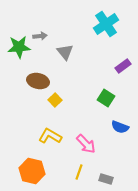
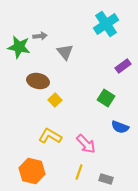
green star: rotated 15 degrees clockwise
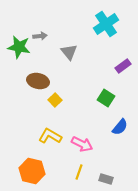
gray triangle: moved 4 px right
blue semicircle: rotated 72 degrees counterclockwise
pink arrow: moved 4 px left; rotated 20 degrees counterclockwise
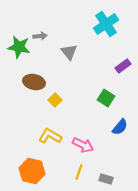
brown ellipse: moved 4 px left, 1 px down
pink arrow: moved 1 px right, 1 px down
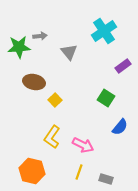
cyan cross: moved 2 px left, 7 px down
green star: rotated 15 degrees counterclockwise
yellow L-shape: moved 2 px right, 1 px down; rotated 85 degrees counterclockwise
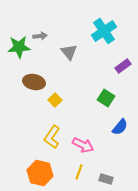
orange hexagon: moved 8 px right, 2 px down
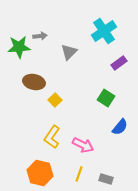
gray triangle: rotated 24 degrees clockwise
purple rectangle: moved 4 px left, 3 px up
yellow line: moved 2 px down
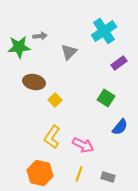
gray rectangle: moved 2 px right, 2 px up
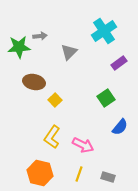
green square: rotated 24 degrees clockwise
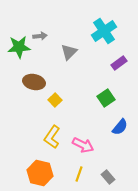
gray rectangle: rotated 32 degrees clockwise
